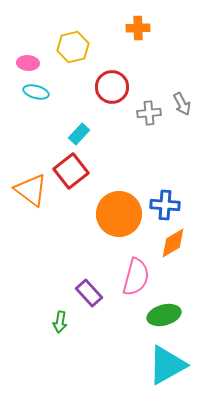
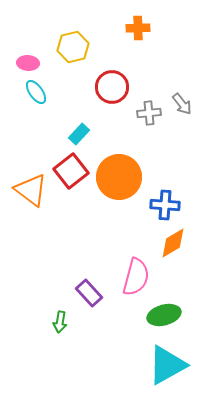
cyan ellipse: rotated 40 degrees clockwise
gray arrow: rotated 10 degrees counterclockwise
orange circle: moved 37 px up
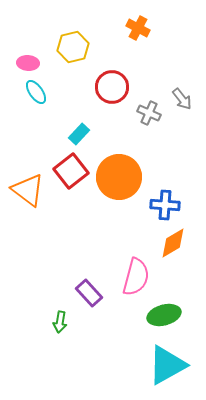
orange cross: rotated 30 degrees clockwise
gray arrow: moved 5 px up
gray cross: rotated 30 degrees clockwise
orange triangle: moved 3 px left
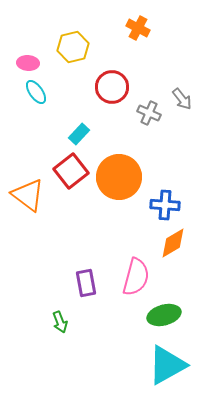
orange triangle: moved 5 px down
purple rectangle: moved 3 px left, 10 px up; rotated 32 degrees clockwise
green arrow: rotated 30 degrees counterclockwise
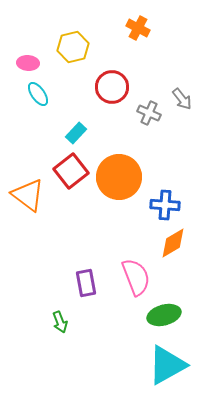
cyan ellipse: moved 2 px right, 2 px down
cyan rectangle: moved 3 px left, 1 px up
pink semicircle: rotated 36 degrees counterclockwise
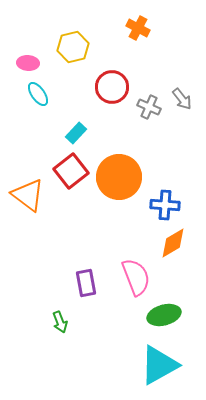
gray cross: moved 6 px up
cyan triangle: moved 8 px left
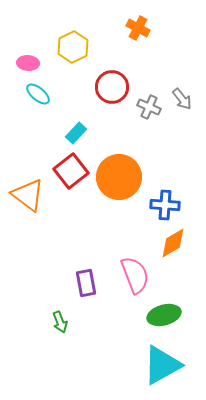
yellow hexagon: rotated 12 degrees counterclockwise
cyan ellipse: rotated 15 degrees counterclockwise
pink semicircle: moved 1 px left, 2 px up
cyan triangle: moved 3 px right
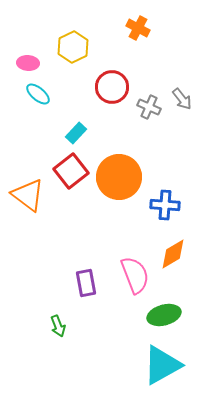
orange diamond: moved 11 px down
green arrow: moved 2 px left, 4 px down
